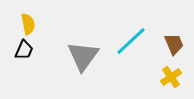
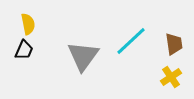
brown trapezoid: rotated 15 degrees clockwise
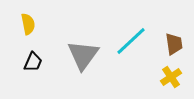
black trapezoid: moved 9 px right, 12 px down
gray triangle: moved 1 px up
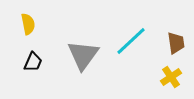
brown trapezoid: moved 2 px right, 1 px up
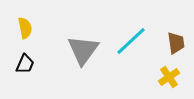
yellow semicircle: moved 3 px left, 4 px down
gray triangle: moved 5 px up
black trapezoid: moved 8 px left, 2 px down
yellow cross: moved 2 px left
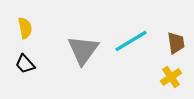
cyan line: rotated 12 degrees clockwise
black trapezoid: rotated 115 degrees clockwise
yellow cross: moved 2 px right
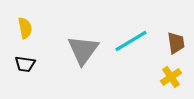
black trapezoid: rotated 40 degrees counterclockwise
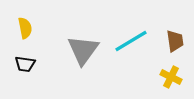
brown trapezoid: moved 1 px left, 2 px up
yellow cross: rotated 30 degrees counterclockwise
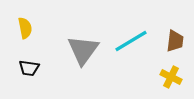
brown trapezoid: rotated 15 degrees clockwise
black trapezoid: moved 4 px right, 4 px down
